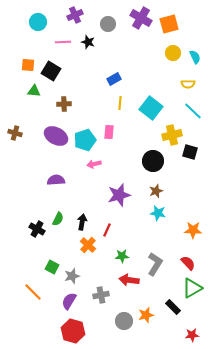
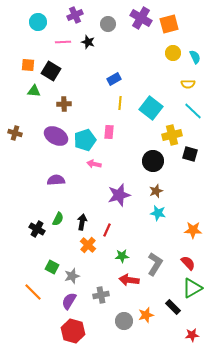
black square at (190, 152): moved 2 px down
pink arrow at (94, 164): rotated 24 degrees clockwise
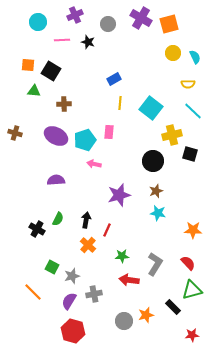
pink line at (63, 42): moved 1 px left, 2 px up
black arrow at (82, 222): moved 4 px right, 2 px up
green triangle at (192, 288): moved 2 px down; rotated 15 degrees clockwise
gray cross at (101, 295): moved 7 px left, 1 px up
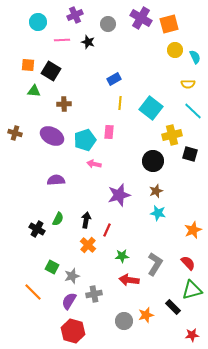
yellow circle at (173, 53): moved 2 px right, 3 px up
purple ellipse at (56, 136): moved 4 px left
orange star at (193, 230): rotated 24 degrees counterclockwise
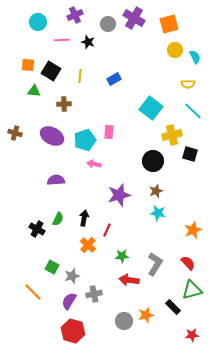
purple cross at (141, 18): moved 7 px left
yellow line at (120, 103): moved 40 px left, 27 px up
black arrow at (86, 220): moved 2 px left, 2 px up
